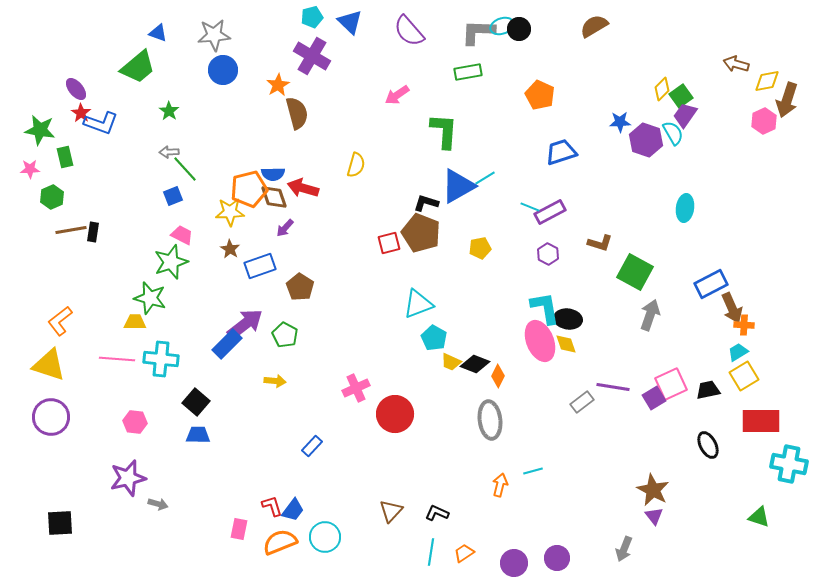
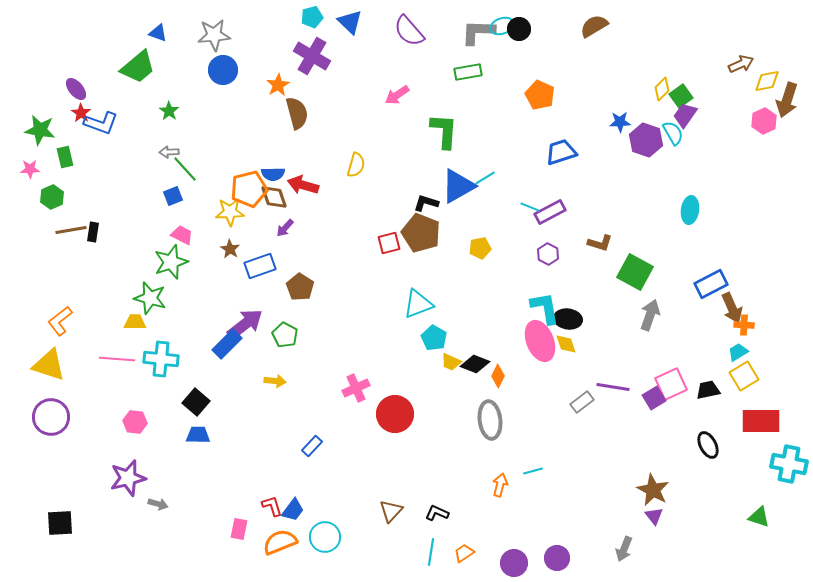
brown arrow at (736, 64): moved 5 px right; rotated 140 degrees clockwise
red arrow at (303, 188): moved 3 px up
cyan ellipse at (685, 208): moved 5 px right, 2 px down
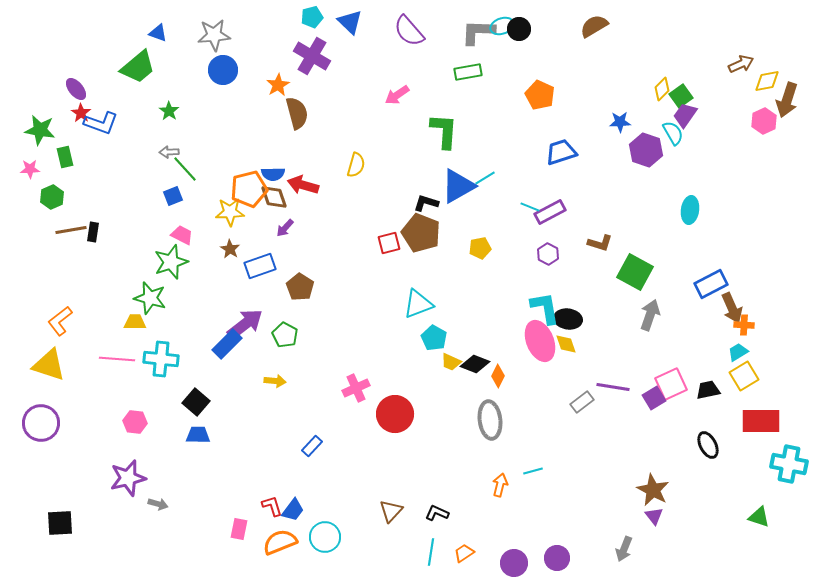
purple hexagon at (646, 140): moved 10 px down
purple circle at (51, 417): moved 10 px left, 6 px down
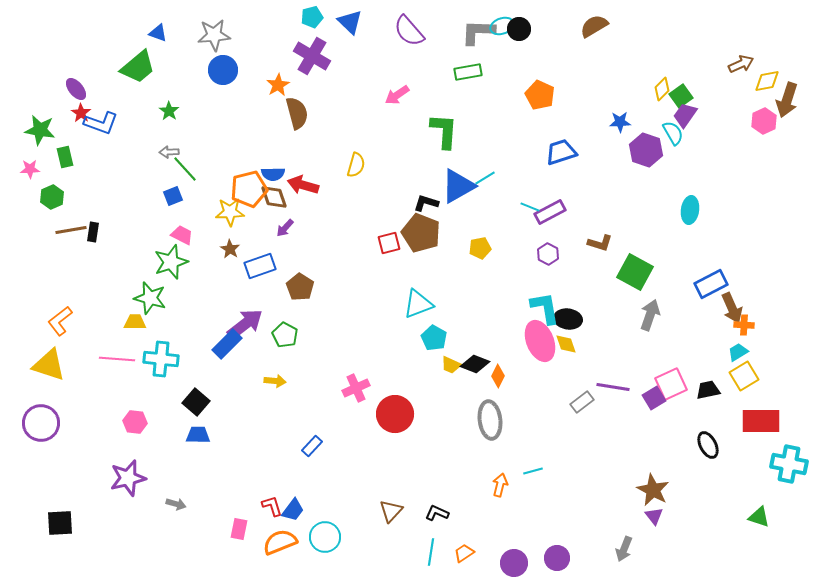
yellow trapezoid at (451, 362): moved 3 px down
gray arrow at (158, 504): moved 18 px right
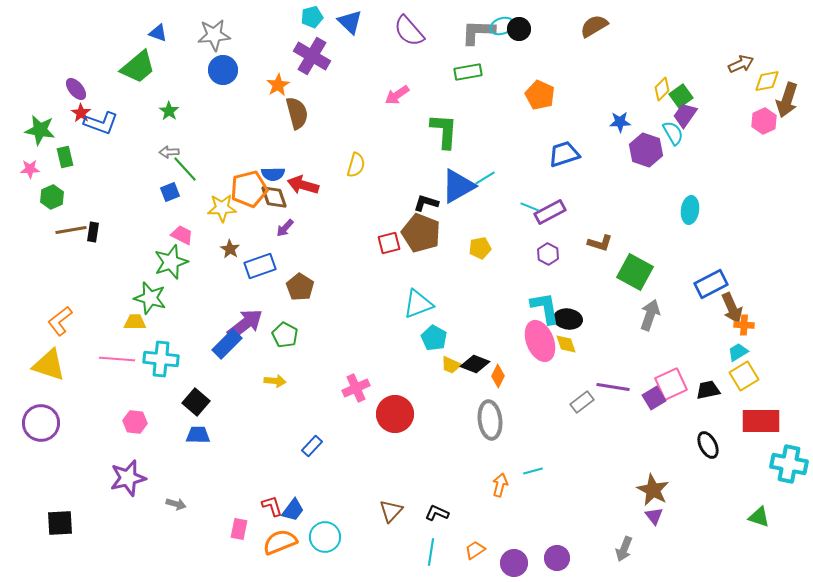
blue trapezoid at (561, 152): moved 3 px right, 2 px down
blue square at (173, 196): moved 3 px left, 4 px up
yellow star at (230, 212): moved 8 px left, 4 px up
orange trapezoid at (464, 553): moved 11 px right, 3 px up
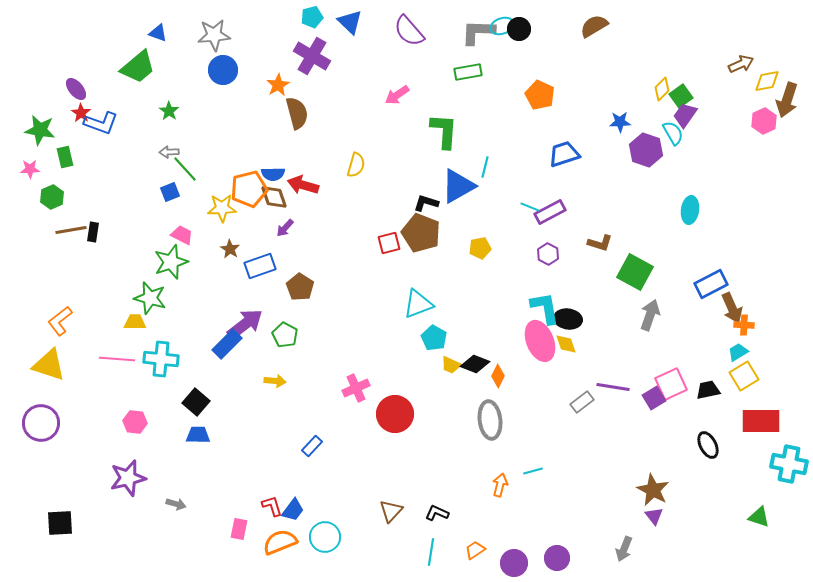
cyan line at (485, 178): moved 11 px up; rotated 45 degrees counterclockwise
